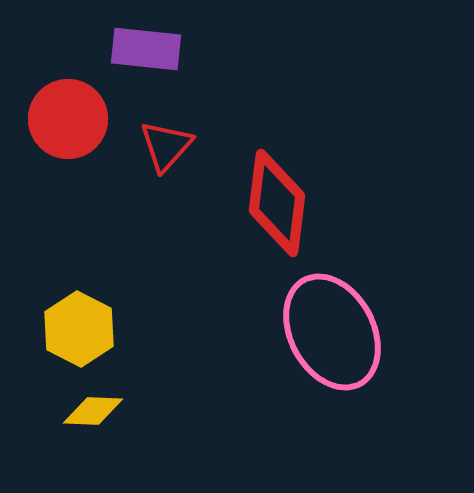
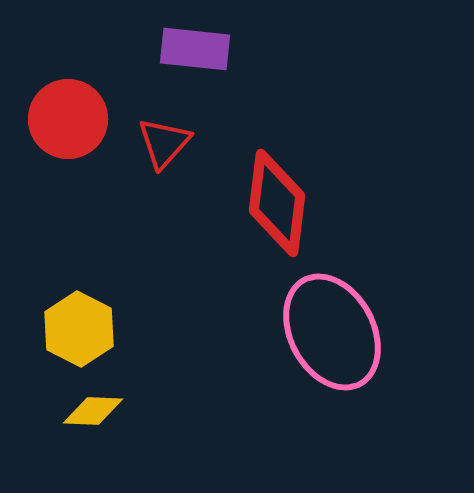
purple rectangle: moved 49 px right
red triangle: moved 2 px left, 3 px up
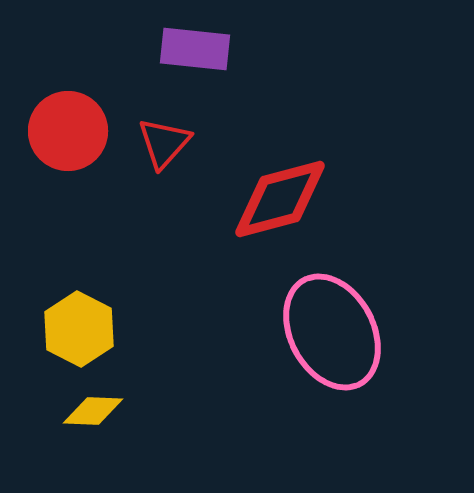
red circle: moved 12 px down
red diamond: moved 3 px right, 4 px up; rotated 68 degrees clockwise
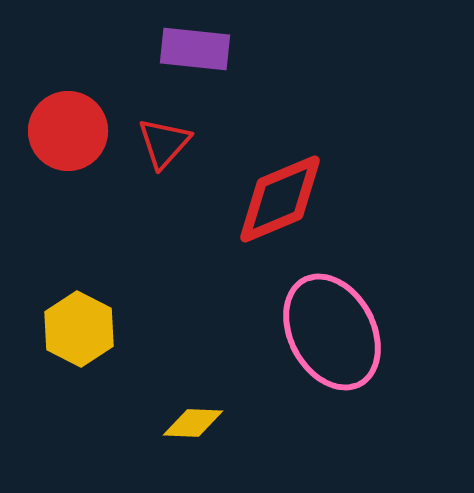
red diamond: rotated 8 degrees counterclockwise
yellow diamond: moved 100 px right, 12 px down
